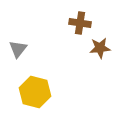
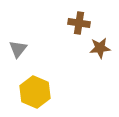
brown cross: moved 1 px left
yellow hexagon: rotated 8 degrees clockwise
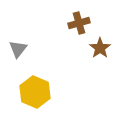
brown cross: rotated 25 degrees counterclockwise
brown star: rotated 30 degrees counterclockwise
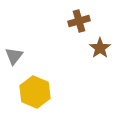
brown cross: moved 2 px up
gray triangle: moved 4 px left, 7 px down
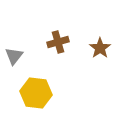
brown cross: moved 21 px left, 21 px down
yellow hexagon: moved 1 px right, 1 px down; rotated 16 degrees counterclockwise
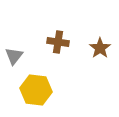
brown cross: rotated 25 degrees clockwise
yellow hexagon: moved 3 px up
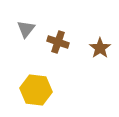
brown cross: rotated 10 degrees clockwise
gray triangle: moved 12 px right, 27 px up
